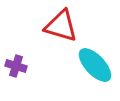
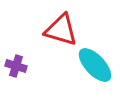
red triangle: moved 4 px down
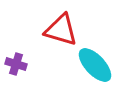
purple cross: moved 2 px up
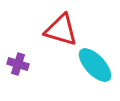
purple cross: moved 2 px right
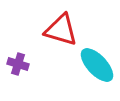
cyan ellipse: moved 2 px right
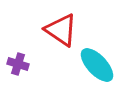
red triangle: rotated 18 degrees clockwise
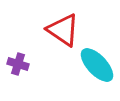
red triangle: moved 2 px right
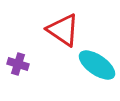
cyan ellipse: rotated 12 degrees counterclockwise
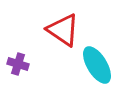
cyan ellipse: rotated 24 degrees clockwise
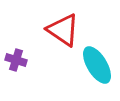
purple cross: moved 2 px left, 4 px up
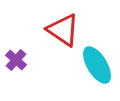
purple cross: rotated 25 degrees clockwise
